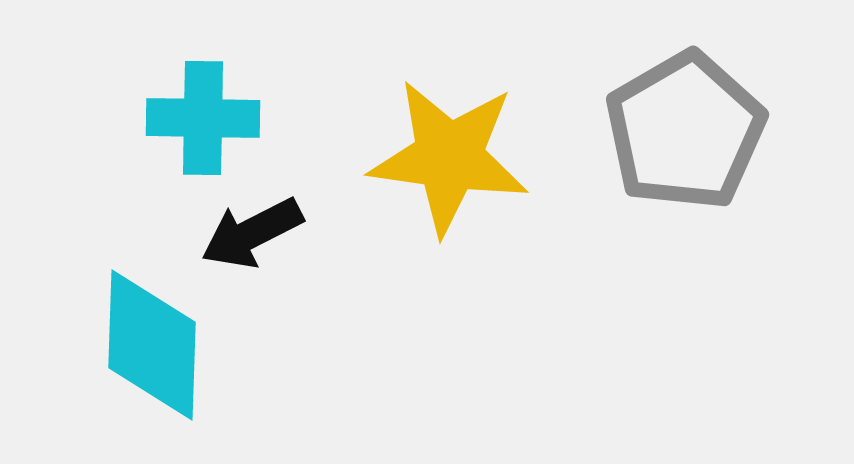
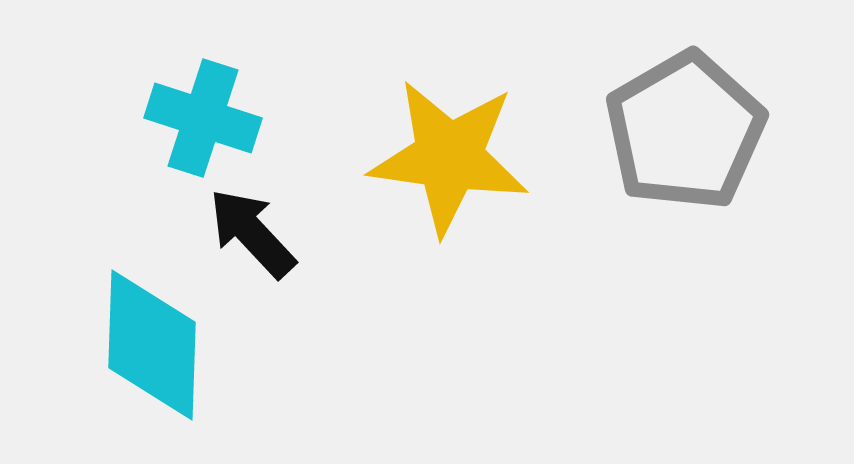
cyan cross: rotated 17 degrees clockwise
black arrow: rotated 74 degrees clockwise
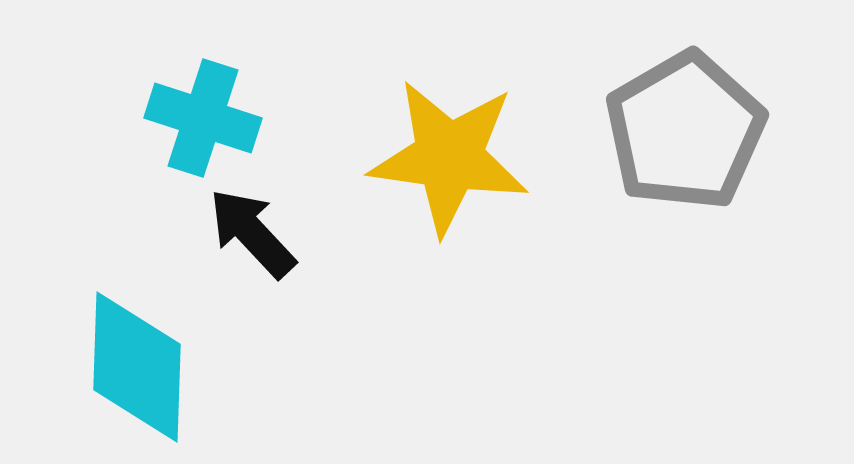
cyan diamond: moved 15 px left, 22 px down
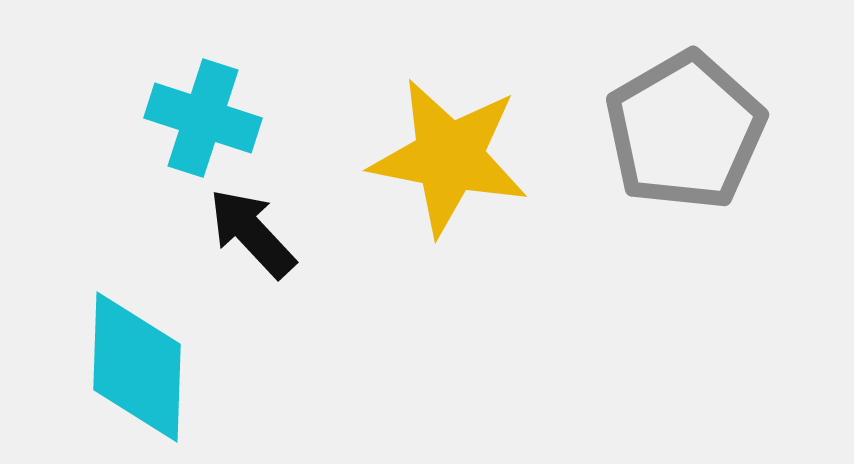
yellow star: rotated 3 degrees clockwise
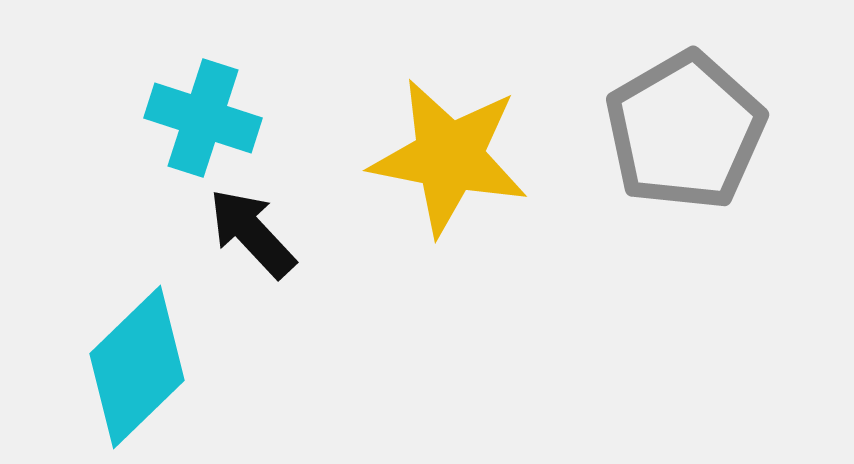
cyan diamond: rotated 44 degrees clockwise
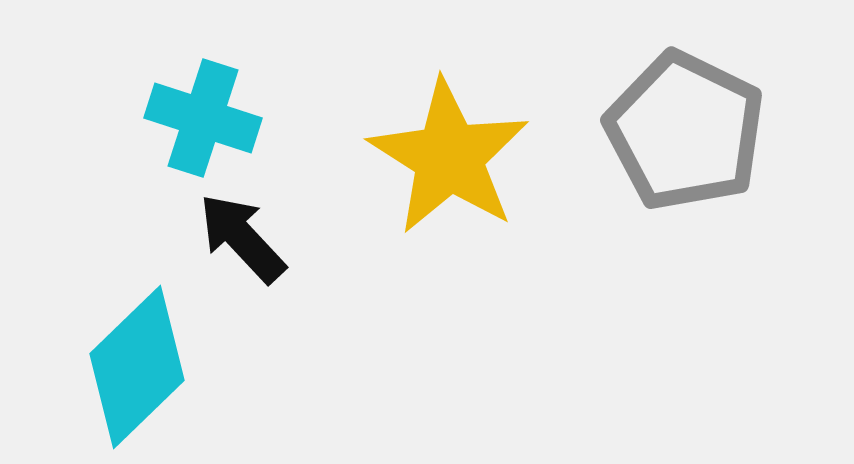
gray pentagon: rotated 16 degrees counterclockwise
yellow star: rotated 21 degrees clockwise
black arrow: moved 10 px left, 5 px down
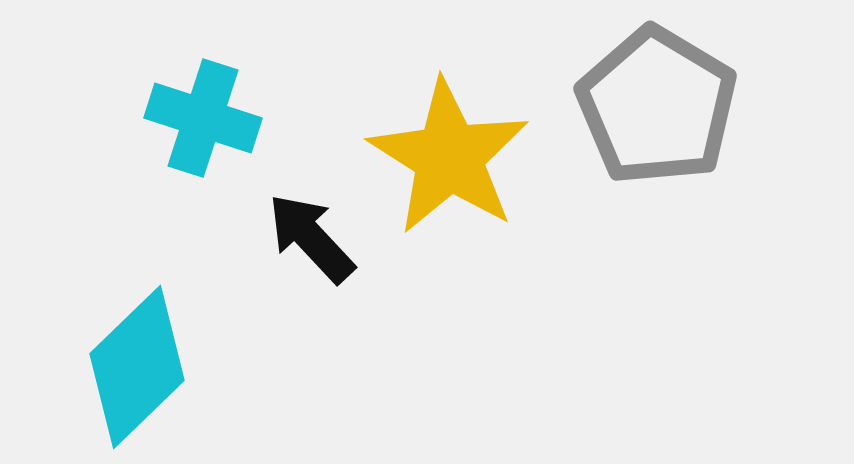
gray pentagon: moved 28 px left, 25 px up; rotated 5 degrees clockwise
black arrow: moved 69 px right
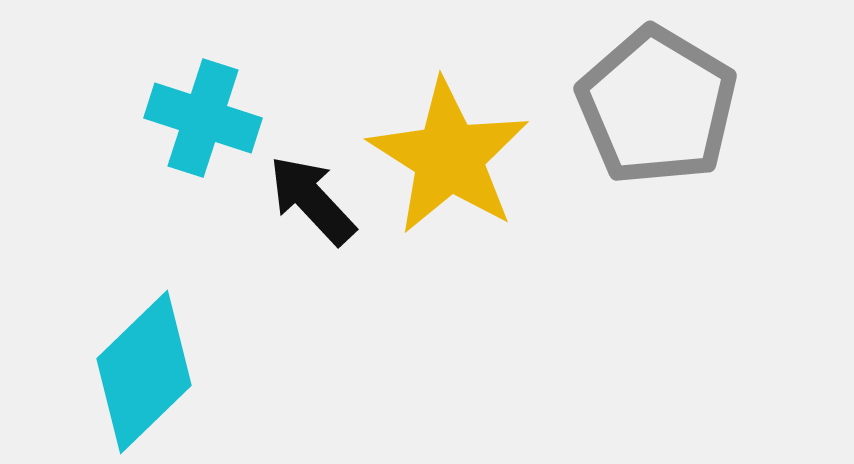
black arrow: moved 1 px right, 38 px up
cyan diamond: moved 7 px right, 5 px down
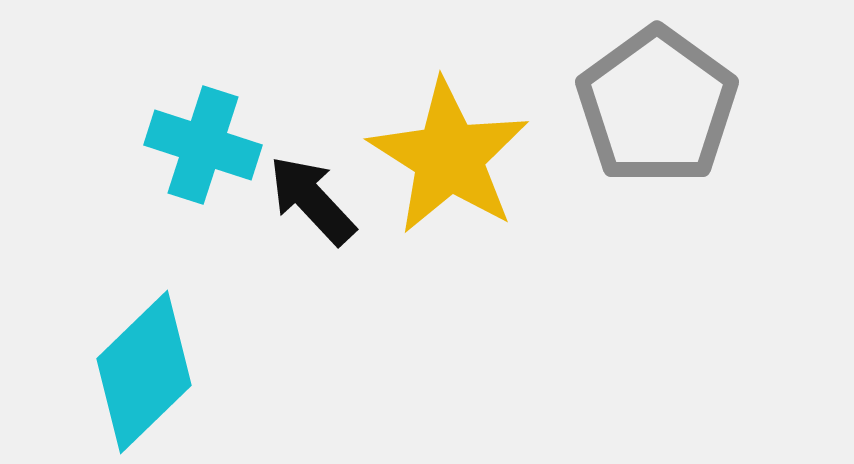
gray pentagon: rotated 5 degrees clockwise
cyan cross: moved 27 px down
